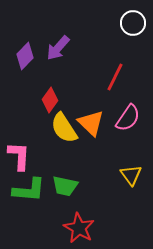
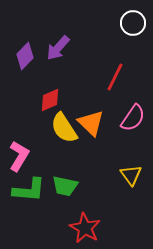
red diamond: rotated 30 degrees clockwise
pink semicircle: moved 5 px right
pink L-shape: rotated 28 degrees clockwise
red star: moved 6 px right
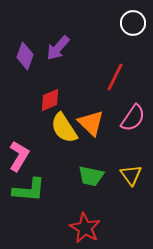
purple diamond: rotated 24 degrees counterclockwise
green trapezoid: moved 26 px right, 10 px up
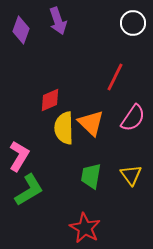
purple arrow: moved 27 px up; rotated 60 degrees counterclockwise
purple diamond: moved 4 px left, 26 px up
yellow semicircle: rotated 32 degrees clockwise
green trapezoid: rotated 88 degrees clockwise
green L-shape: rotated 36 degrees counterclockwise
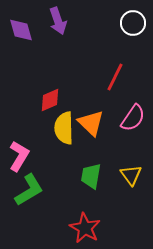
purple diamond: rotated 36 degrees counterclockwise
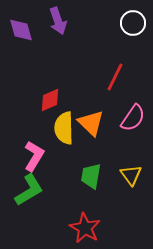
pink L-shape: moved 15 px right
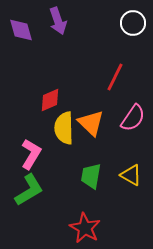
pink L-shape: moved 3 px left, 2 px up
yellow triangle: rotated 25 degrees counterclockwise
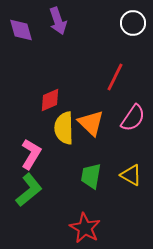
green L-shape: rotated 8 degrees counterclockwise
